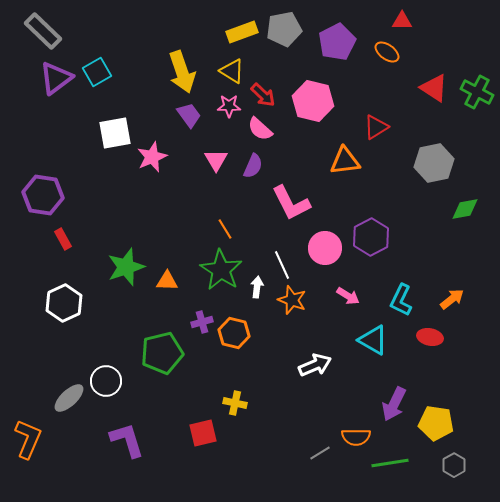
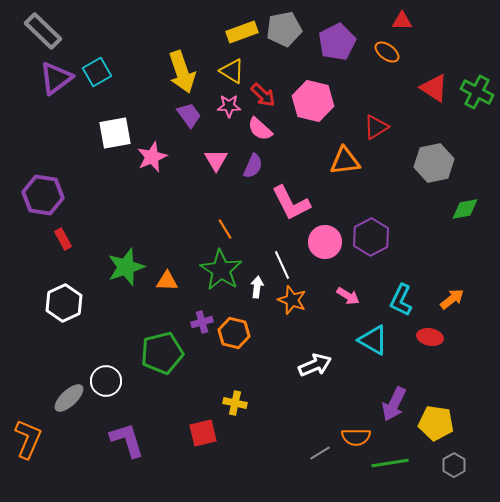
pink circle at (325, 248): moved 6 px up
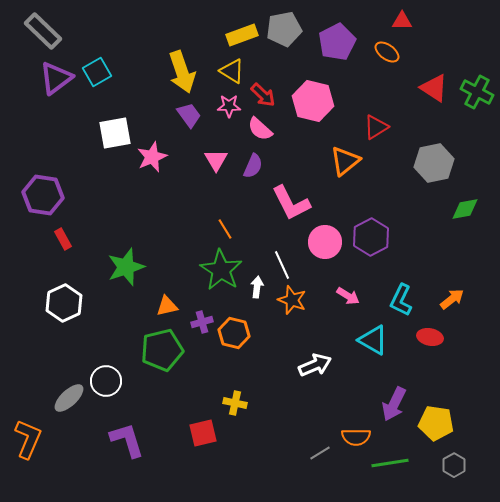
yellow rectangle at (242, 32): moved 3 px down
orange triangle at (345, 161): rotated 32 degrees counterclockwise
orange triangle at (167, 281): moved 25 px down; rotated 15 degrees counterclockwise
green pentagon at (162, 353): moved 3 px up
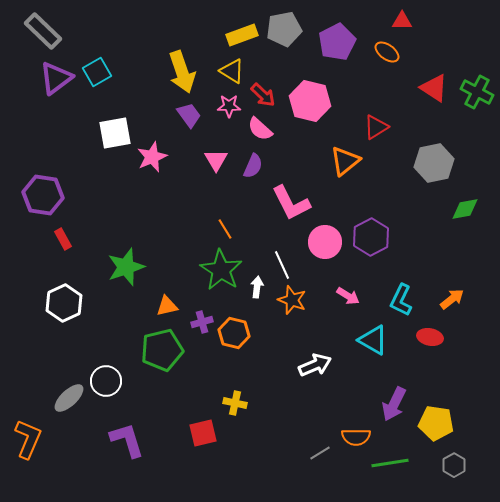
pink hexagon at (313, 101): moved 3 px left
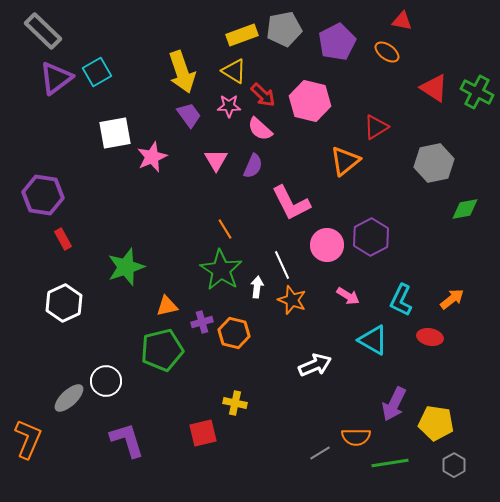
red triangle at (402, 21): rotated 10 degrees clockwise
yellow triangle at (232, 71): moved 2 px right
pink circle at (325, 242): moved 2 px right, 3 px down
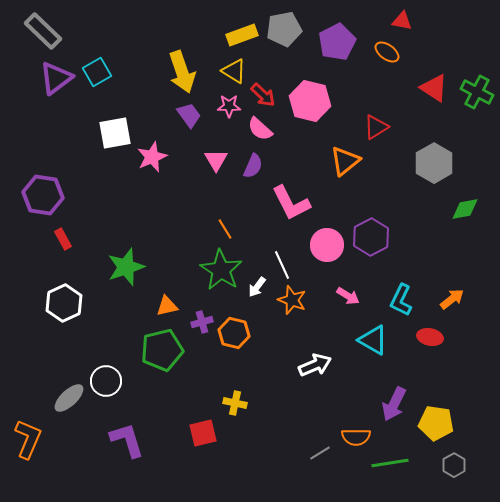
gray hexagon at (434, 163): rotated 18 degrees counterclockwise
white arrow at (257, 287): rotated 150 degrees counterclockwise
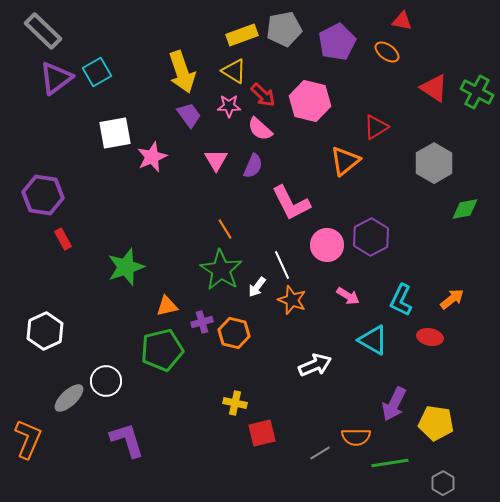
white hexagon at (64, 303): moved 19 px left, 28 px down
red square at (203, 433): moved 59 px right
gray hexagon at (454, 465): moved 11 px left, 18 px down
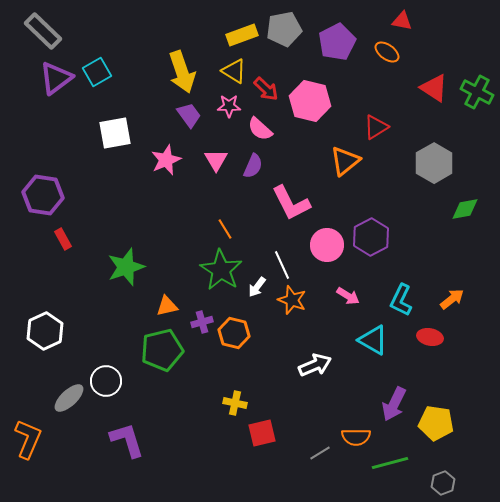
red arrow at (263, 95): moved 3 px right, 6 px up
pink star at (152, 157): moved 14 px right, 3 px down
green line at (390, 463): rotated 6 degrees counterclockwise
gray hexagon at (443, 483): rotated 10 degrees clockwise
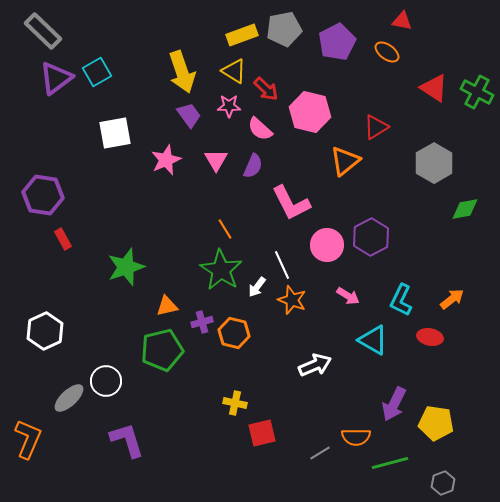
pink hexagon at (310, 101): moved 11 px down
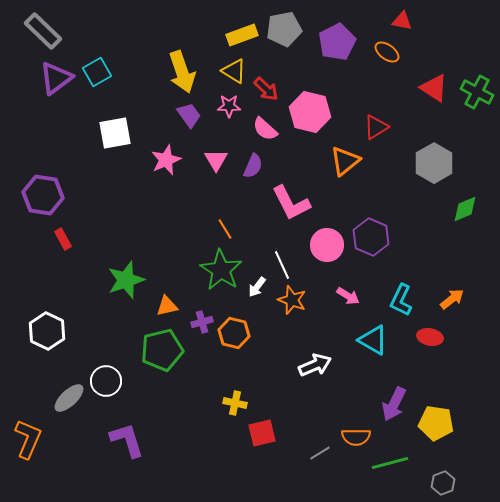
pink semicircle at (260, 129): moved 5 px right
green diamond at (465, 209): rotated 12 degrees counterclockwise
purple hexagon at (371, 237): rotated 9 degrees counterclockwise
green star at (126, 267): moved 13 px down
white hexagon at (45, 331): moved 2 px right; rotated 9 degrees counterclockwise
